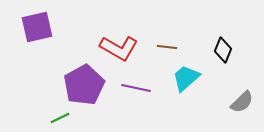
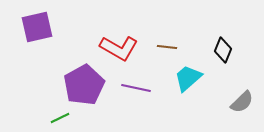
cyan trapezoid: moved 2 px right
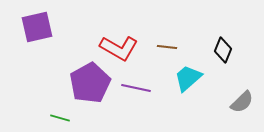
purple pentagon: moved 6 px right, 2 px up
green line: rotated 42 degrees clockwise
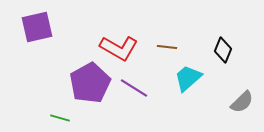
purple line: moved 2 px left; rotated 20 degrees clockwise
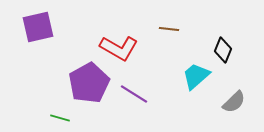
purple square: moved 1 px right
brown line: moved 2 px right, 18 px up
cyan trapezoid: moved 8 px right, 2 px up
purple pentagon: moved 1 px left
purple line: moved 6 px down
gray semicircle: moved 8 px left
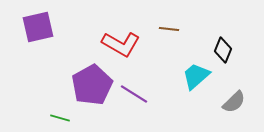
red L-shape: moved 2 px right, 4 px up
purple pentagon: moved 3 px right, 2 px down
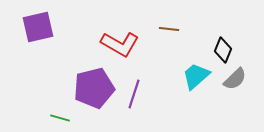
red L-shape: moved 1 px left
purple pentagon: moved 2 px right, 3 px down; rotated 15 degrees clockwise
purple line: rotated 76 degrees clockwise
gray semicircle: moved 1 px right, 23 px up
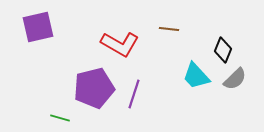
cyan trapezoid: rotated 92 degrees counterclockwise
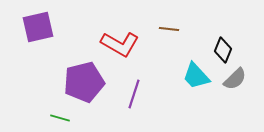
purple pentagon: moved 10 px left, 6 px up
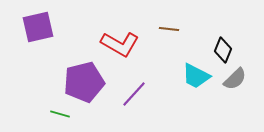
cyan trapezoid: rotated 20 degrees counterclockwise
purple line: rotated 24 degrees clockwise
green line: moved 4 px up
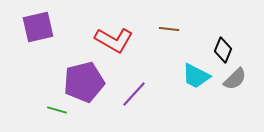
red L-shape: moved 6 px left, 4 px up
green line: moved 3 px left, 4 px up
